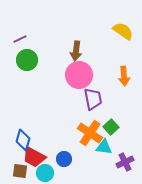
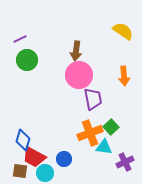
orange cross: rotated 35 degrees clockwise
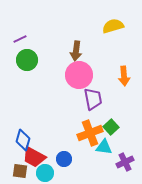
yellow semicircle: moved 10 px left, 5 px up; rotated 50 degrees counterclockwise
